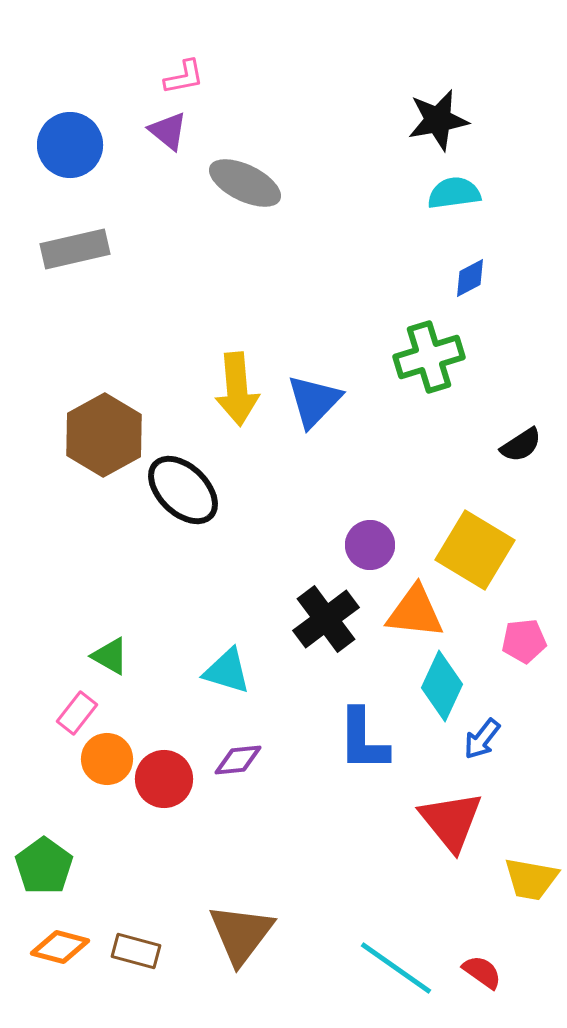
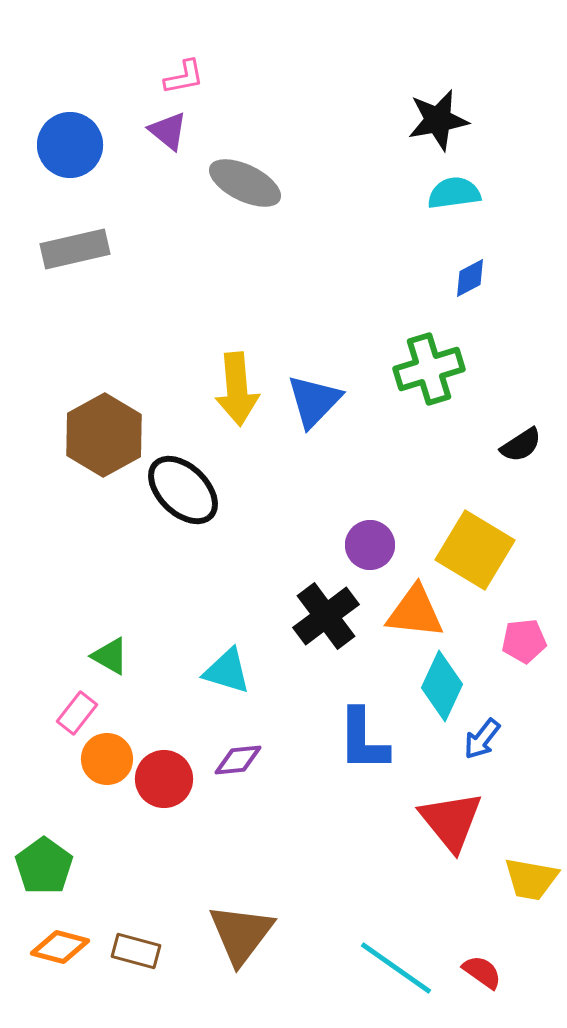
green cross: moved 12 px down
black cross: moved 3 px up
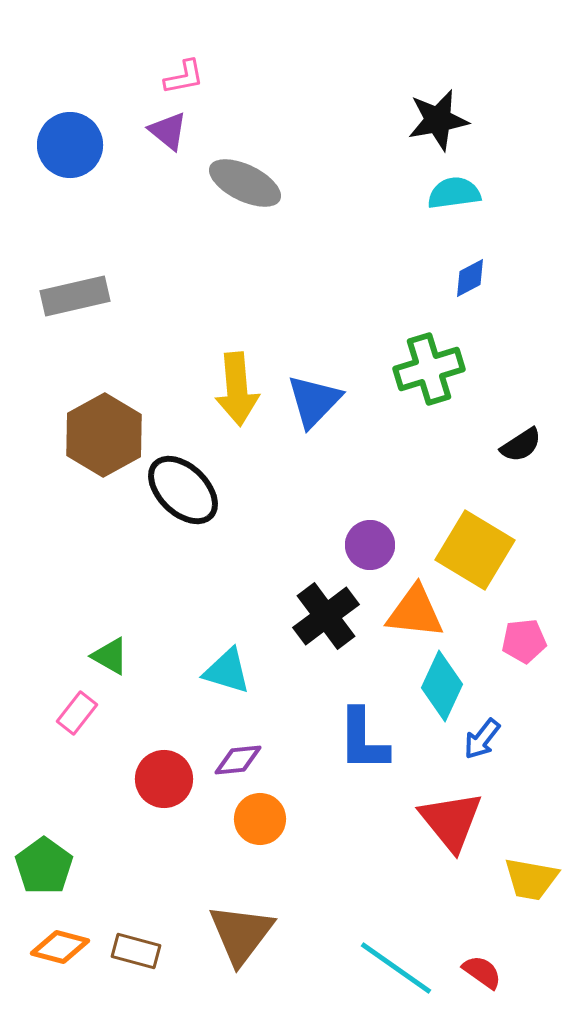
gray rectangle: moved 47 px down
orange circle: moved 153 px right, 60 px down
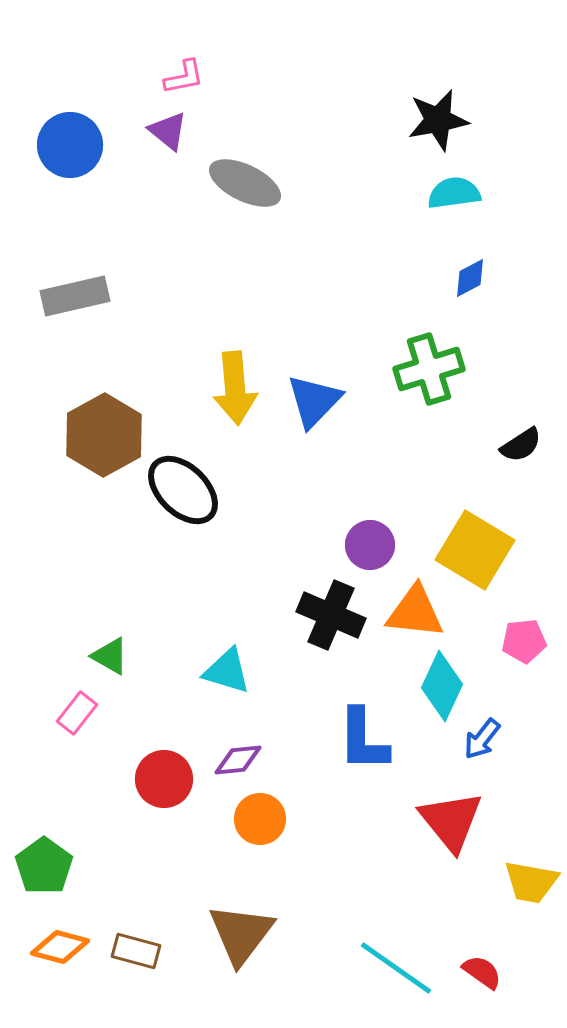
yellow arrow: moved 2 px left, 1 px up
black cross: moved 5 px right, 1 px up; rotated 30 degrees counterclockwise
yellow trapezoid: moved 3 px down
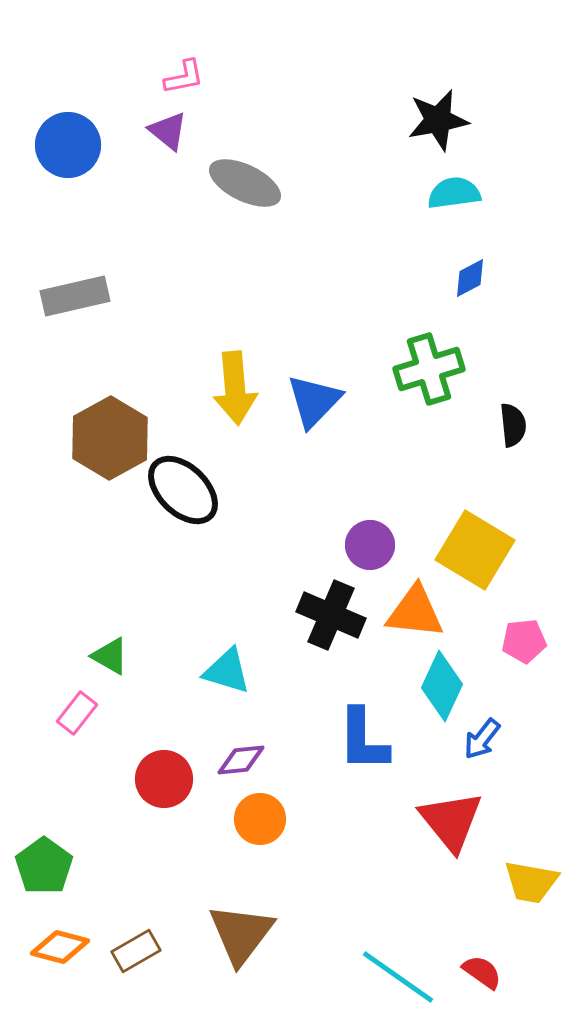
blue circle: moved 2 px left
brown hexagon: moved 6 px right, 3 px down
black semicircle: moved 8 px left, 20 px up; rotated 63 degrees counterclockwise
purple diamond: moved 3 px right
brown rectangle: rotated 45 degrees counterclockwise
cyan line: moved 2 px right, 9 px down
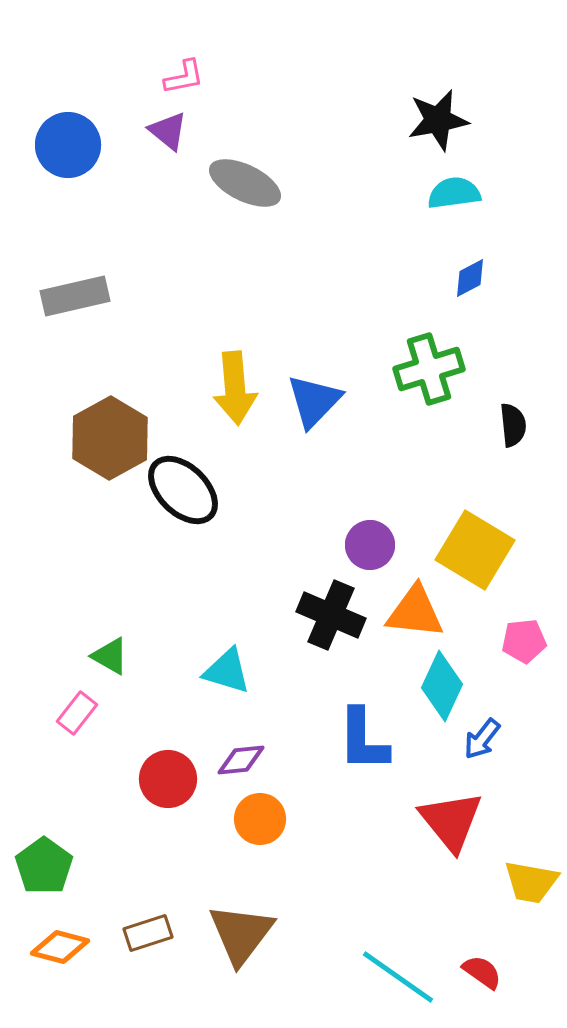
red circle: moved 4 px right
brown rectangle: moved 12 px right, 18 px up; rotated 12 degrees clockwise
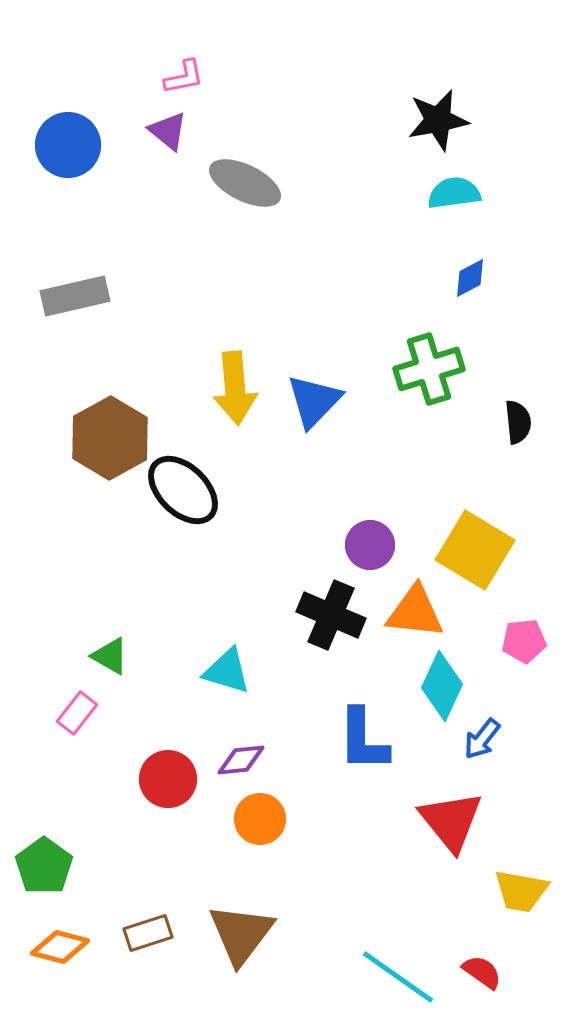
black semicircle: moved 5 px right, 3 px up
yellow trapezoid: moved 10 px left, 9 px down
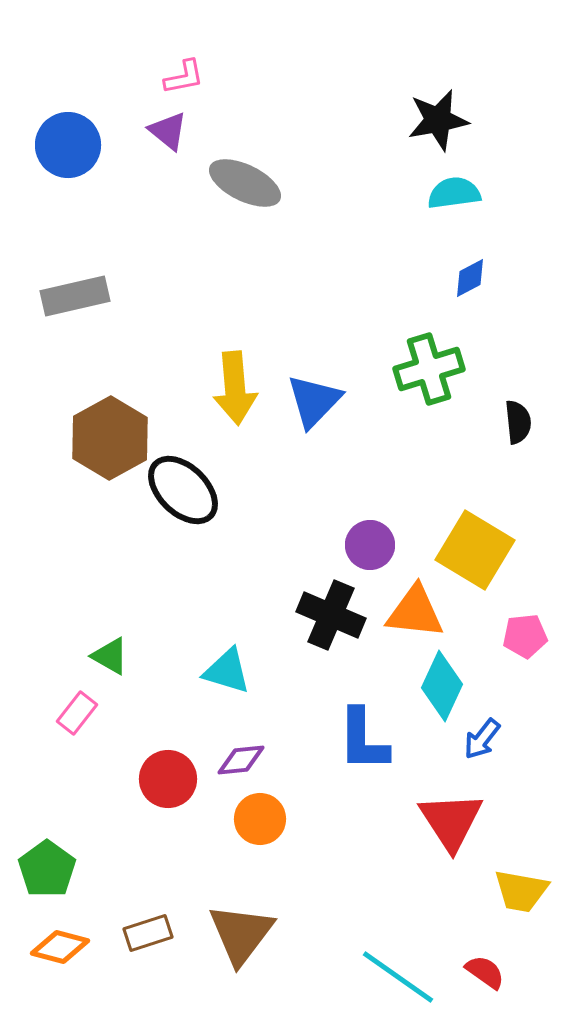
pink pentagon: moved 1 px right, 5 px up
red triangle: rotated 6 degrees clockwise
green pentagon: moved 3 px right, 3 px down
red semicircle: moved 3 px right
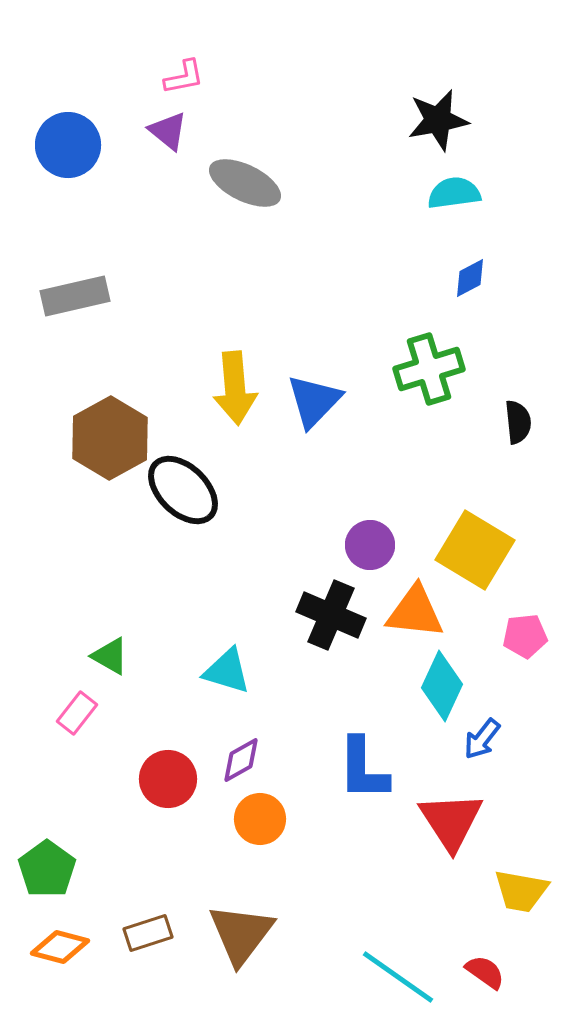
blue L-shape: moved 29 px down
purple diamond: rotated 24 degrees counterclockwise
